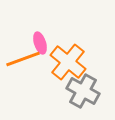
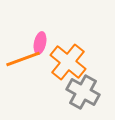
pink ellipse: rotated 30 degrees clockwise
gray cross: moved 1 px down
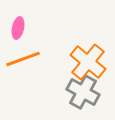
pink ellipse: moved 22 px left, 15 px up
orange cross: moved 20 px right
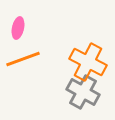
orange cross: rotated 12 degrees counterclockwise
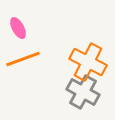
pink ellipse: rotated 40 degrees counterclockwise
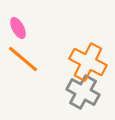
orange line: rotated 60 degrees clockwise
